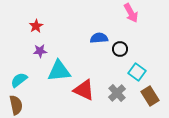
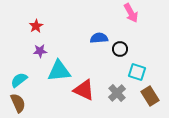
cyan square: rotated 18 degrees counterclockwise
brown semicircle: moved 2 px right, 2 px up; rotated 12 degrees counterclockwise
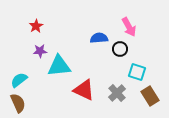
pink arrow: moved 2 px left, 14 px down
cyan triangle: moved 5 px up
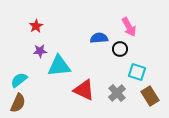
brown semicircle: rotated 48 degrees clockwise
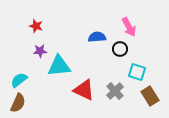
red star: rotated 24 degrees counterclockwise
blue semicircle: moved 2 px left, 1 px up
gray cross: moved 2 px left, 2 px up
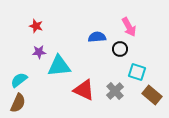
purple star: moved 1 px left, 1 px down
brown rectangle: moved 2 px right, 1 px up; rotated 18 degrees counterclockwise
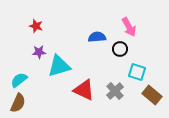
cyan triangle: rotated 10 degrees counterclockwise
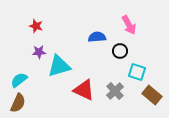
pink arrow: moved 2 px up
black circle: moved 2 px down
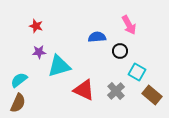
cyan square: rotated 12 degrees clockwise
gray cross: moved 1 px right
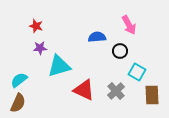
purple star: moved 1 px right, 4 px up
brown rectangle: rotated 48 degrees clockwise
